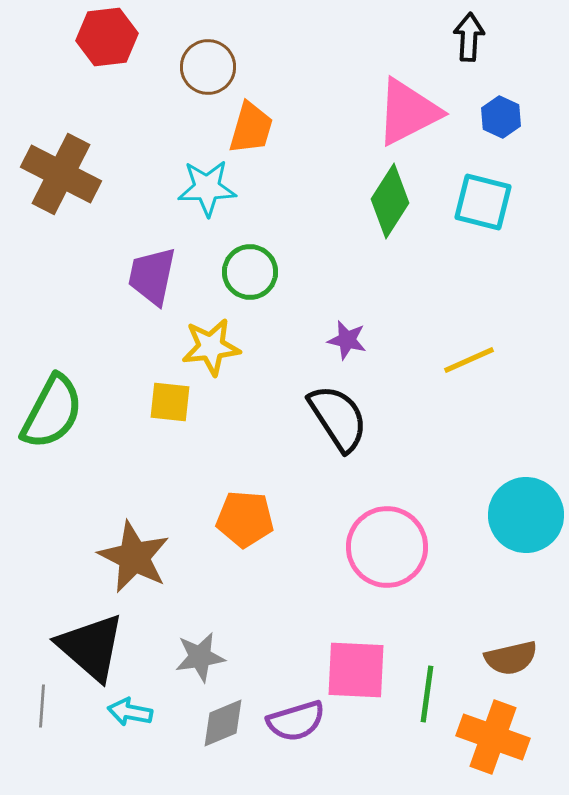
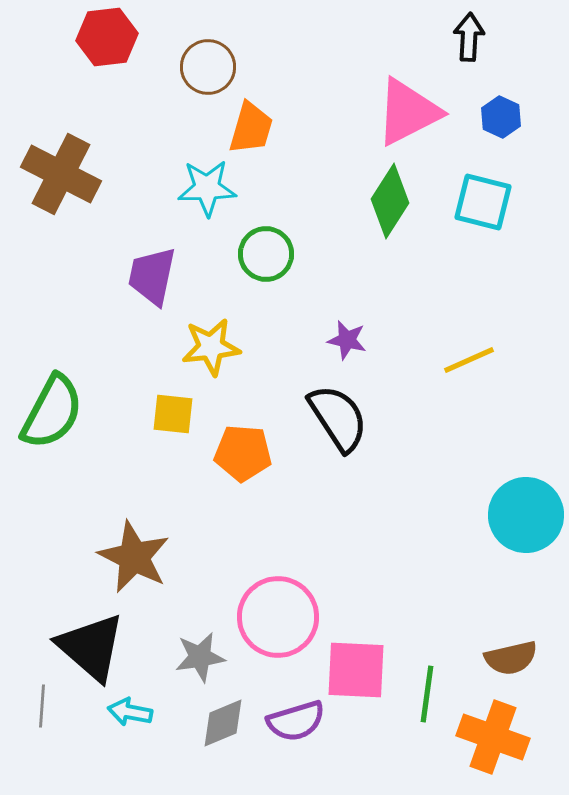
green circle: moved 16 px right, 18 px up
yellow square: moved 3 px right, 12 px down
orange pentagon: moved 2 px left, 66 px up
pink circle: moved 109 px left, 70 px down
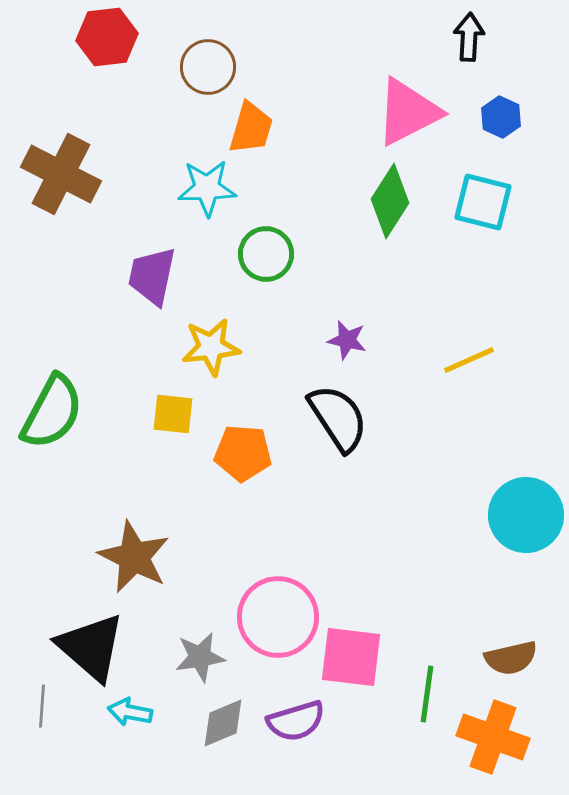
pink square: moved 5 px left, 13 px up; rotated 4 degrees clockwise
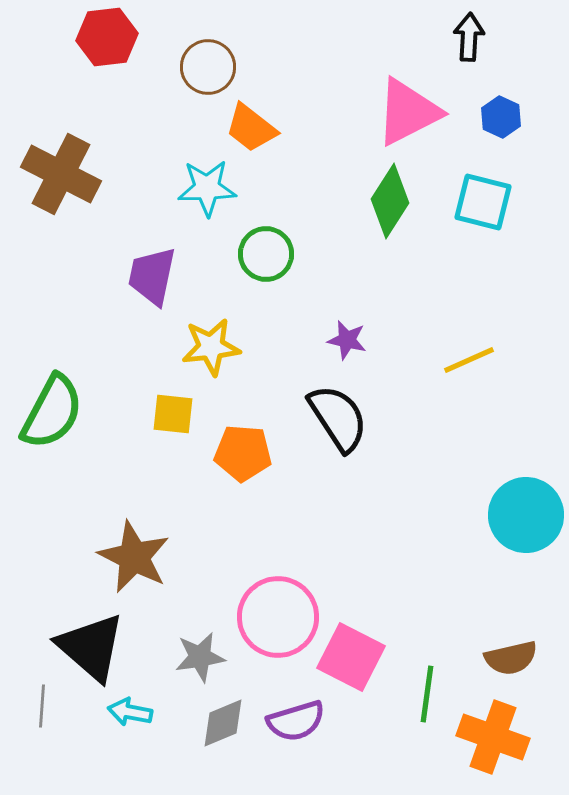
orange trapezoid: rotated 112 degrees clockwise
pink square: rotated 20 degrees clockwise
